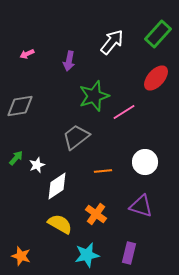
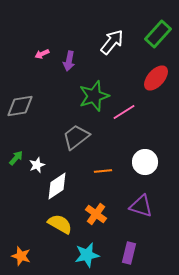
pink arrow: moved 15 px right
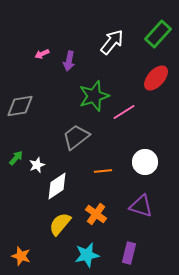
yellow semicircle: rotated 80 degrees counterclockwise
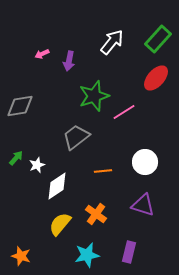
green rectangle: moved 5 px down
purple triangle: moved 2 px right, 1 px up
purple rectangle: moved 1 px up
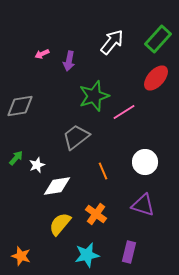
orange line: rotated 72 degrees clockwise
white diamond: rotated 24 degrees clockwise
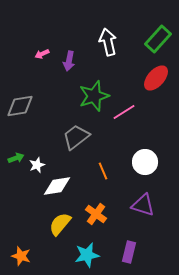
white arrow: moved 4 px left; rotated 52 degrees counterclockwise
green arrow: rotated 28 degrees clockwise
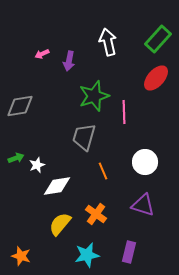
pink line: rotated 60 degrees counterclockwise
gray trapezoid: moved 8 px right; rotated 36 degrees counterclockwise
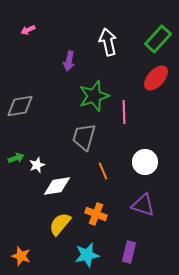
pink arrow: moved 14 px left, 24 px up
orange cross: rotated 15 degrees counterclockwise
